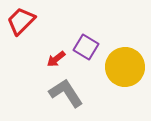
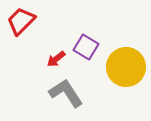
yellow circle: moved 1 px right
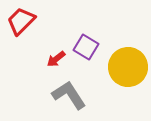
yellow circle: moved 2 px right
gray L-shape: moved 3 px right, 2 px down
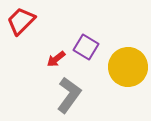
gray L-shape: rotated 69 degrees clockwise
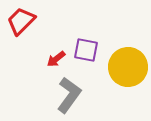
purple square: moved 3 px down; rotated 20 degrees counterclockwise
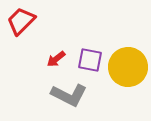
purple square: moved 4 px right, 10 px down
gray L-shape: rotated 81 degrees clockwise
